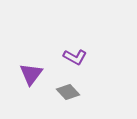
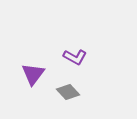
purple triangle: moved 2 px right
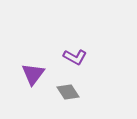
gray diamond: rotated 10 degrees clockwise
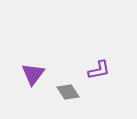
purple L-shape: moved 24 px right, 13 px down; rotated 40 degrees counterclockwise
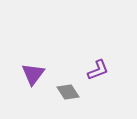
purple L-shape: moved 1 px left; rotated 10 degrees counterclockwise
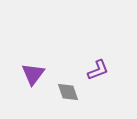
gray diamond: rotated 15 degrees clockwise
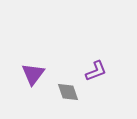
purple L-shape: moved 2 px left, 1 px down
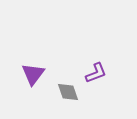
purple L-shape: moved 2 px down
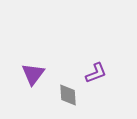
gray diamond: moved 3 px down; rotated 15 degrees clockwise
